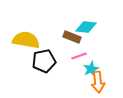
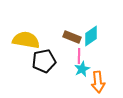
cyan diamond: moved 5 px right, 9 px down; rotated 40 degrees counterclockwise
pink line: rotated 70 degrees counterclockwise
cyan star: moved 9 px left
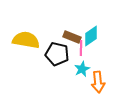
pink line: moved 2 px right, 8 px up
black pentagon: moved 13 px right, 7 px up; rotated 25 degrees clockwise
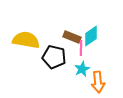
black pentagon: moved 3 px left, 3 px down
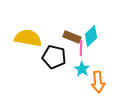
cyan diamond: rotated 10 degrees counterclockwise
yellow semicircle: moved 2 px right, 2 px up
cyan star: rotated 14 degrees counterclockwise
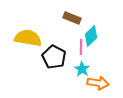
brown rectangle: moved 19 px up
pink line: moved 1 px up
black pentagon: rotated 15 degrees clockwise
orange arrow: moved 1 px down; rotated 75 degrees counterclockwise
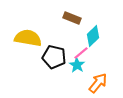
cyan diamond: moved 2 px right
pink line: moved 6 px down; rotated 49 degrees clockwise
black pentagon: rotated 15 degrees counterclockwise
cyan star: moved 5 px left, 4 px up
orange arrow: rotated 60 degrees counterclockwise
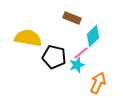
cyan star: rotated 21 degrees clockwise
orange arrow: rotated 15 degrees counterclockwise
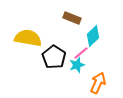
black pentagon: rotated 20 degrees clockwise
